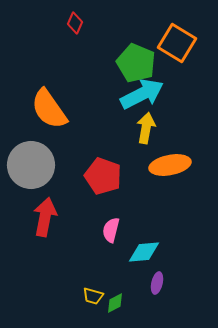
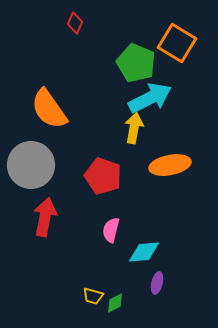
cyan arrow: moved 8 px right, 4 px down
yellow arrow: moved 12 px left
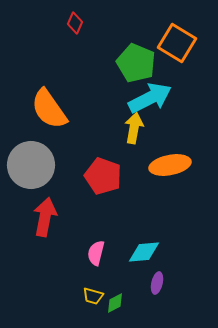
pink semicircle: moved 15 px left, 23 px down
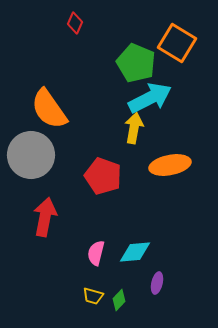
gray circle: moved 10 px up
cyan diamond: moved 9 px left
green diamond: moved 4 px right, 3 px up; rotated 20 degrees counterclockwise
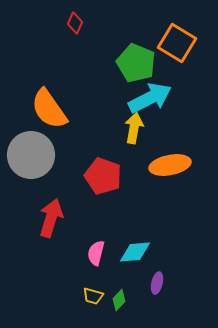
red arrow: moved 6 px right, 1 px down; rotated 6 degrees clockwise
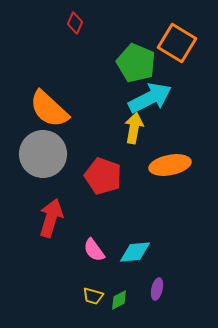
orange semicircle: rotated 12 degrees counterclockwise
gray circle: moved 12 px right, 1 px up
pink semicircle: moved 2 px left, 3 px up; rotated 50 degrees counterclockwise
purple ellipse: moved 6 px down
green diamond: rotated 20 degrees clockwise
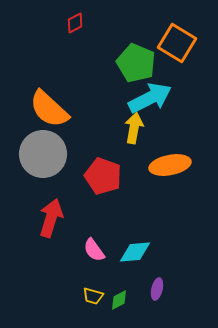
red diamond: rotated 40 degrees clockwise
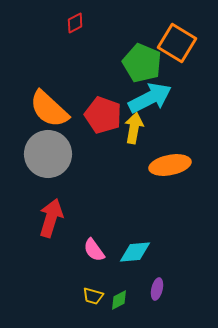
green pentagon: moved 6 px right
gray circle: moved 5 px right
red pentagon: moved 61 px up
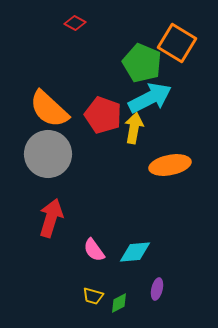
red diamond: rotated 55 degrees clockwise
green diamond: moved 3 px down
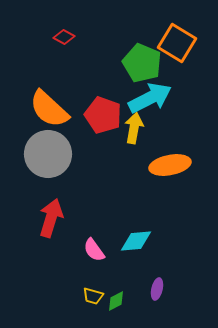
red diamond: moved 11 px left, 14 px down
cyan diamond: moved 1 px right, 11 px up
green diamond: moved 3 px left, 2 px up
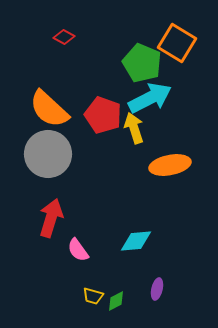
yellow arrow: rotated 28 degrees counterclockwise
pink semicircle: moved 16 px left
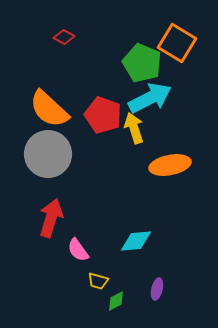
yellow trapezoid: moved 5 px right, 15 px up
